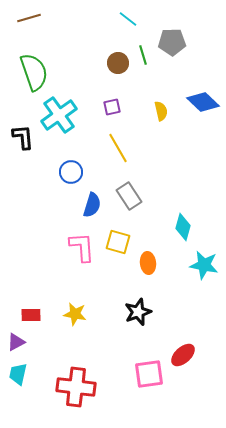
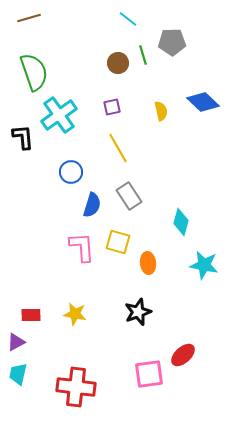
cyan diamond: moved 2 px left, 5 px up
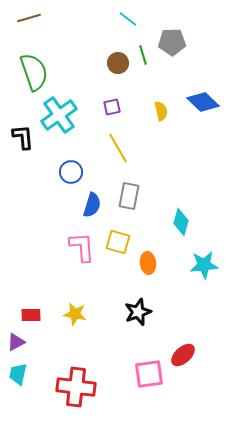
gray rectangle: rotated 44 degrees clockwise
cyan star: rotated 16 degrees counterclockwise
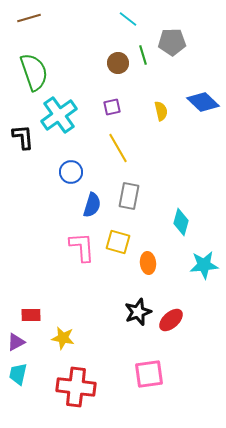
yellow star: moved 12 px left, 24 px down
red ellipse: moved 12 px left, 35 px up
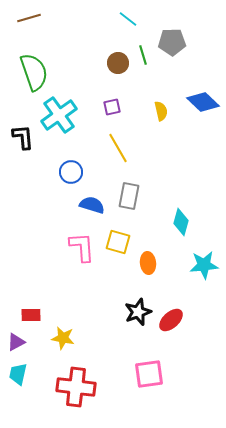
blue semicircle: rotated 90 degrees counterclockwise
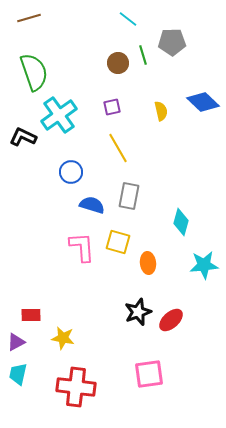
black L-shape: rotated 60 degrees counterclockwise
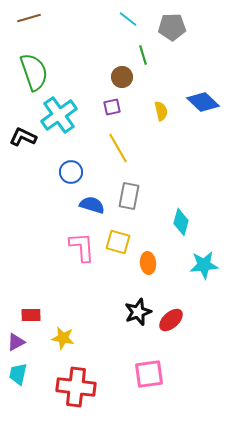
gray pentagon: moved 15 px up
brown circle: moved 4 px right, 14 px down
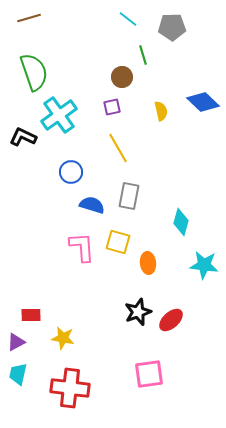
cyan star: rotated 12 degrees clockwise
red cross: moved 6 px left, 1 px down
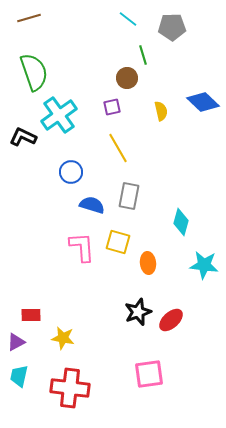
brown circle: moved 5 px right, 1 px down
cyan trapezoid: moved 1 px right, 2 px down
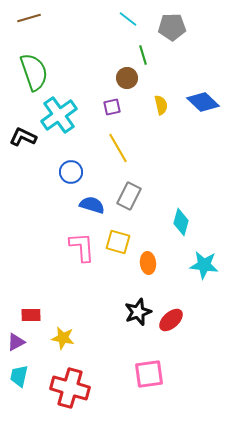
yellow semicircle: moved 6 px up
gray rectangle: rotated 16 degrees clockwise
red cross: rotated 9 degrees clockwise
